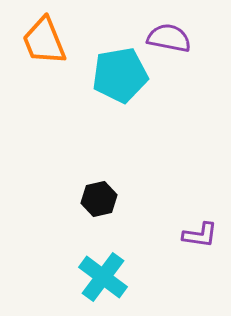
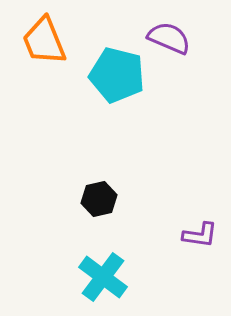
purple semicircle: rotated 12 degrees clockwise
cyan pentagon: moved 3 px left; rotated 24 degrees clockwise
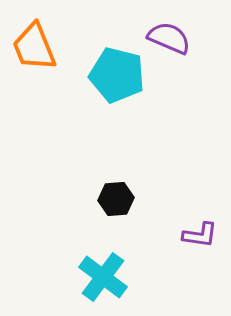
orange trapezoid: moved 10 px left, 6 px down
black hexagon: moved 17 px right; rotated 8 degrees clockwise
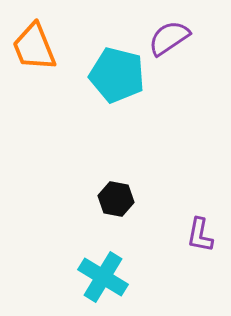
purple semicircle: rotated 57 degrees counterclockwise
black hexagon: rotated 16 degrees clockwise
purple L-shape: rotated 93 degrees clockwise
cyan cross: rotated 6 degrees counterclockwise
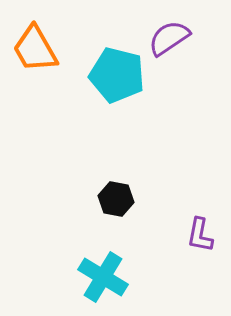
orange trapezoid: moved 1 px right, 2 px down; rotated 8 degrees counterclockwise
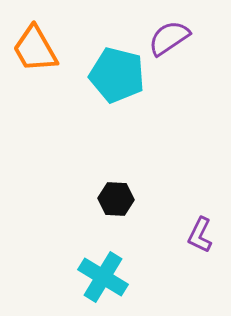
black hexagon: rotated 8 degrees counterclockwise
purple L-shape: rotated 15 degrees clockwise
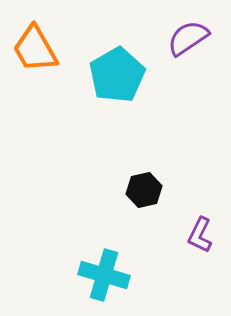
purple semicircle: moved 19 px right
cyan pentagon: rotated 28 degrees clockwise
black hexagon: moved 28 px right, 9 px up; rotated 16 degrees counterclockwise
cyan cross: moved 1 px right, 2 px up; rotated 15 degrees counterclockwise
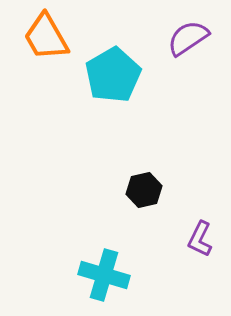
orange trapezoid: moved 11 px right, 12 px up
cyan pentagon: moved 4 px left
purple L-shape: moved 4 px down
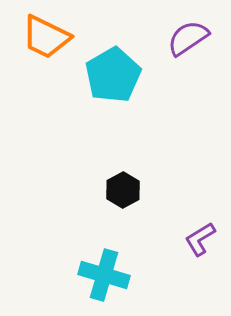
orange trapezoid: rotated 34 degrees counterclockwise
black hexagon: moved 21 px left; rotated 16 degrees counterclockwise
purple L-shape: rotated 33 degrees clockwise
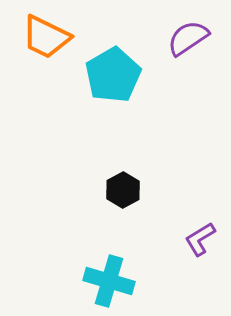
cyan cross: moved 5 px right, 6 px down
